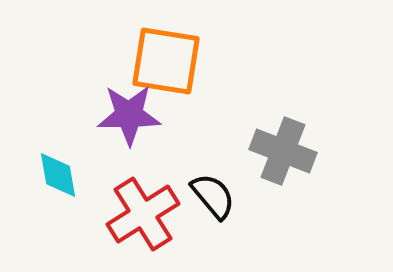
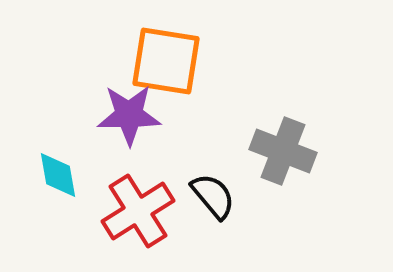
red cross: moved 5 px left, 3 px up
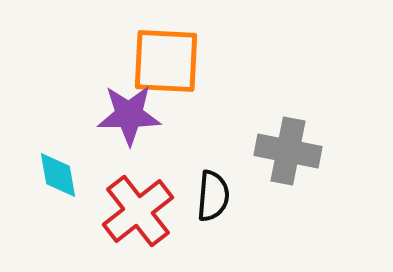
orange square: rotated 6 degrees counterclockwise
gray cross: moved 5 px right; rotated 10 degrees counterclockwise
black semicircle: rotated 45 degrees clockwise
red cross: rotated 6 degrees counterclockwise
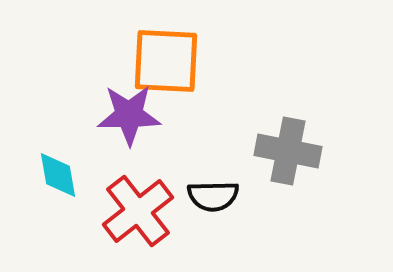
black semicircle: rotated 84 degrees clockwise
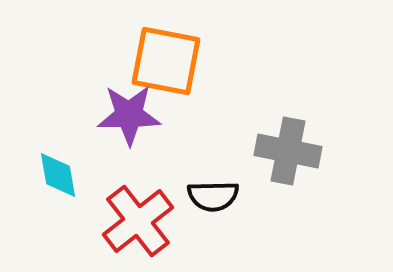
orange square: rotated 8 degrees clockwise
red cross: moved 10 px down
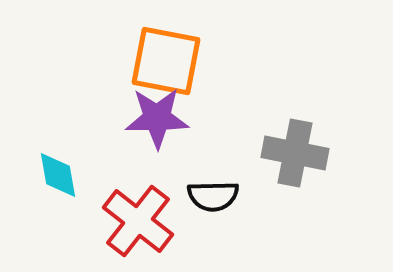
purple star: moved 28 px right, 3 px down
gray cross: moved 7 px right, 2 px down
red cross: rotated 14 degrees counterclockwise
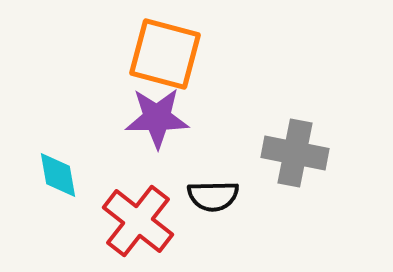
orange square: moved 1 px left, 7 px up; rotated 4 degrees clockwise
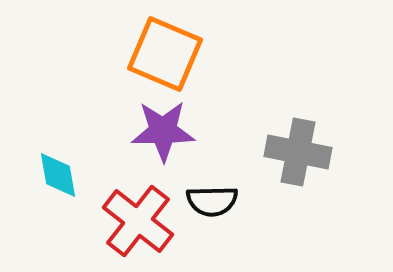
orange square: rotated 8 degrees clockwise
purple star: moved 6 px right, 13 px down
gray cross: moved 3 px right, 1 px up
black semicircle: moved 1 px left, 5 px down
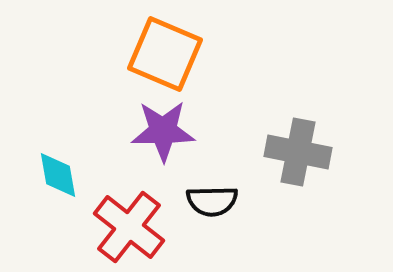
red cross: moved 9 px left, 6 px down
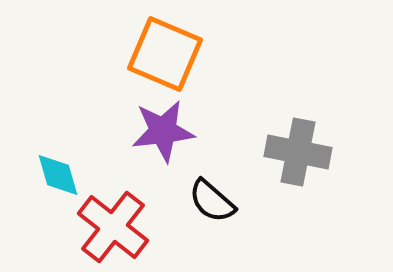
purple star: rotated 6 degrees counterclockwise
cyan diamond: rotated 6 degrees counterclockwise
black semicircle: rotated 42 degrees clockwise
red cross: moved 16 px left
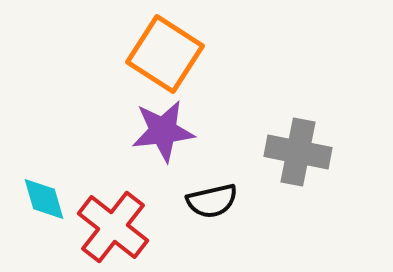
orange square: rotated 10 degrees clockwise
cyan diamond: moved 14 px left, 24 px down
black semicircle: rotated 54 degrees counterclockwise
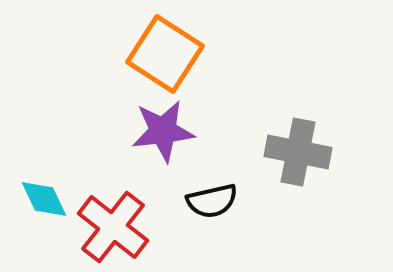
cyan diamond: rotated 9 degrees counterclockwise
